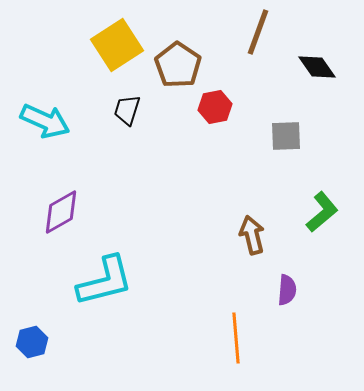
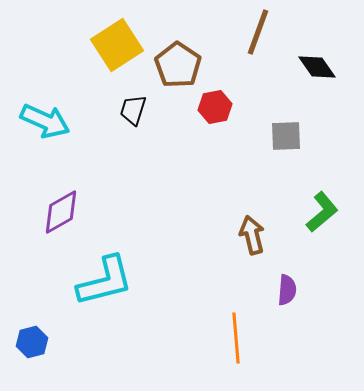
black trapezoid: moved 6 px right
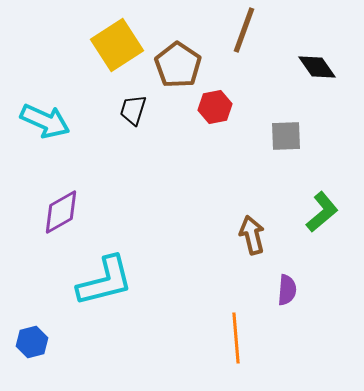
brown line: moved 14 px left, 2 px up
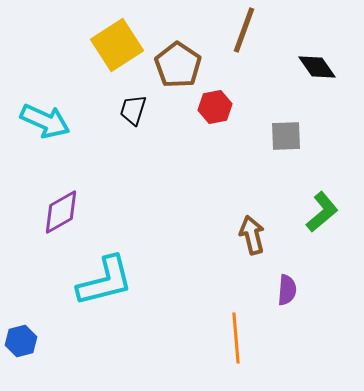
blue hexagon: moved 11 px left, 1 px up
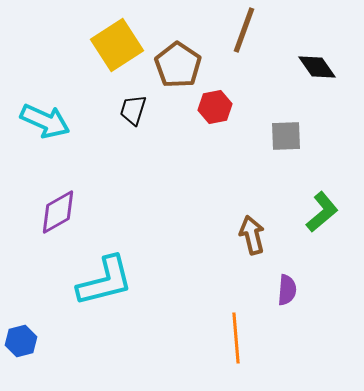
purple diamond: moved 3 px left
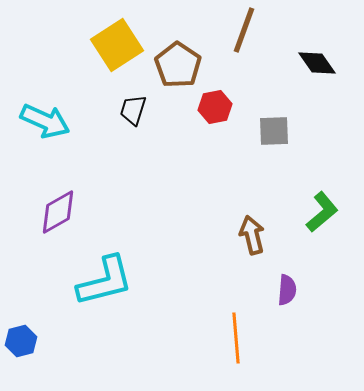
black diamond: moved 4 px up
gray square: moved 12 px left, 5 px up
